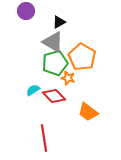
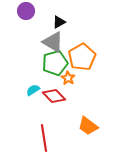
orange pentagon: rotated 12 degrees clockwise
orange star: rotated 16 degrees clockwise
orange trapezoid: moved 14 px down
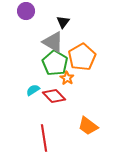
black triangle: moved 4 px right; rotated 24 degrees counterclockwise
green pentagon: rotated 25 degrees counterclockwise
orange star: moved 1 px left
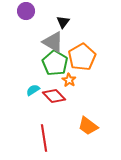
orange star: moved 2 px right, 2 px down
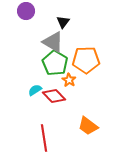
orange pentagon: moved 4 px right, 3 px down; rotated 28 degrees clockwise
cyan semicircle: moved 2 px right
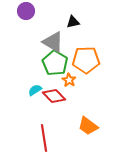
black triangle: moved 10 px right; rotated 40 degrees clockwise
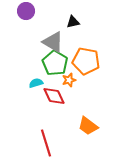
orange pentagon: moved 1 px down; rotated 12 degrees clockwise
orange star: rotated 24 degrees clockwise
cyan semicircle: moved 1 px right, 7 px up; rotated 16 degrees clockwise
red diamond: rotated 20 degrees clockwise
red line: moved 2 px right, 5 px down; rotated 8 degrees counterclockwise
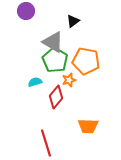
black triangle: moved 1 px up; rotated 24 degrees counterclockwise
green pentagon: moved 3 px up
cyan semicircle: moved 1 px left, 1 px up
red diamond: moved 2 px right, 1 px down; rotated 65 degrees clockwise
orange trapezoid: rotated 35 degrees counterclockwise
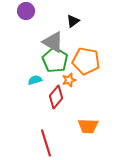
cyan semicircle: moved 2 px up
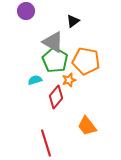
orange trapezoid: moved 1 px left; rotated 50 degrees clockwise
